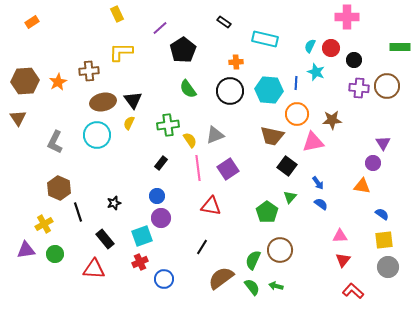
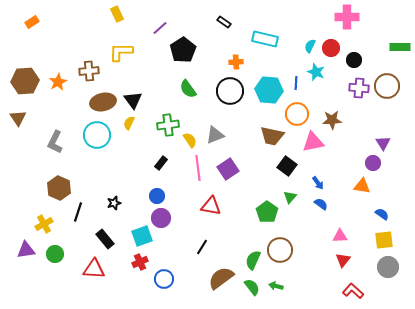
black line at (78, 212): rotated 36 degrees clockwise
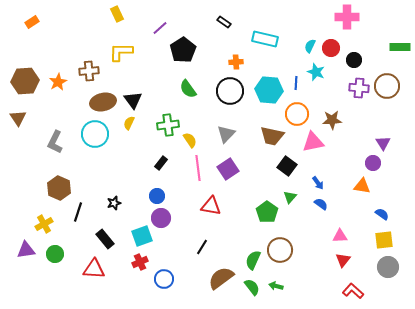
cyan circle at (97, 135): moved 2 px left, 1 px up
gray triangle at (215, 135): moved 11 px right, 1 px up; rotated 24 degrees counterclockwise
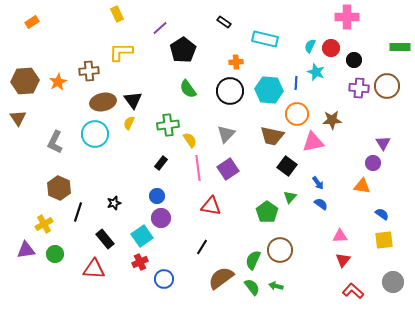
cyan square at (142, 236): rotated 15 degrees counterclockwise
gray circle at (388, 267): moved 5 px right, 15 px down
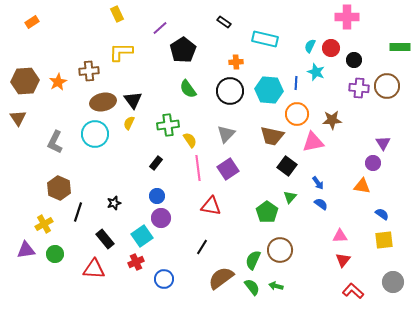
black rectangle at (161, 163): moved 5 px left
red cross at (140, 262): moved 4 px left
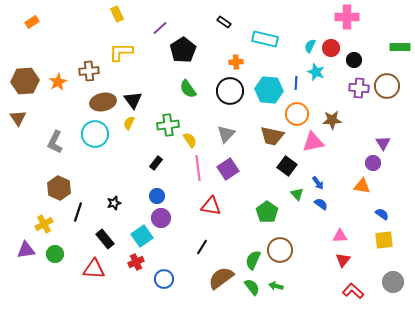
green triangle at (290, 197): moved 7 px right, 3 px up; rotated 24 degrees counterclockwise
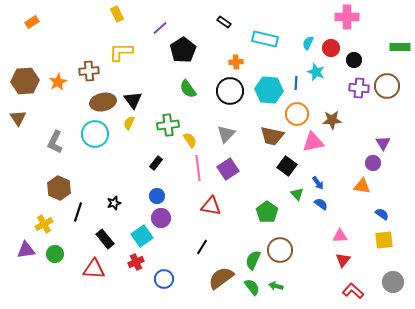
cyan semicircle at (310, 46): moved 2 px left, 3 px up
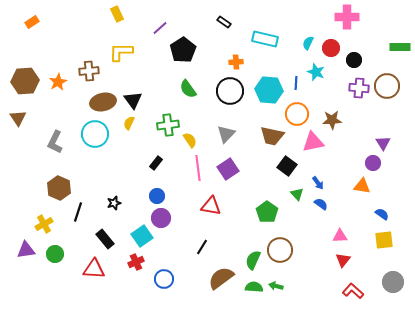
green semicircle at (252, 287): moved 2 px right; rotated 48 degrees counterclockwise
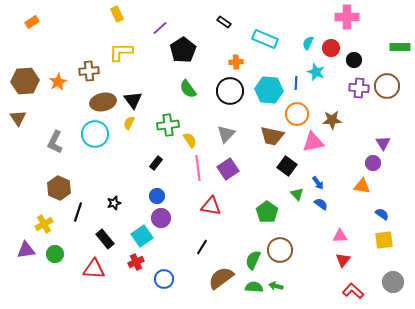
cyan rectangle at (265, 39): rotated 10 degrees clockwise
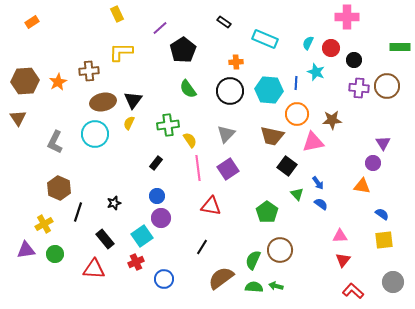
black triangle at (133, 100): rotated 12 degrees clockwise
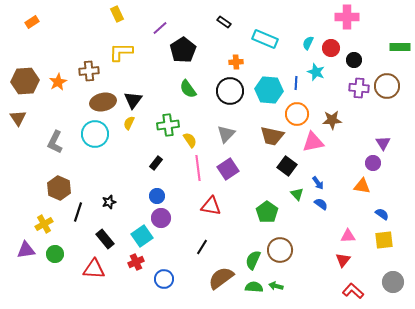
black star at (114, 203): moved 5 px left, 1 px up
pink triangle at (340, 236): moved 8 px right
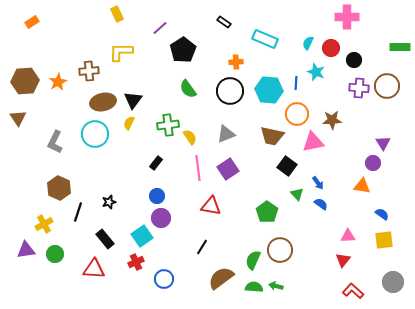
gray triangle at (226, 134): rotated 24 degrees clockwise
yellow semicircle at (190, 140): moved 3 px up
